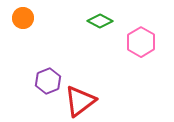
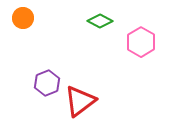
purple hexagon: moved 1 px left, 2 px down
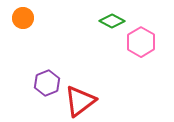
green diamond: moved 12 px right
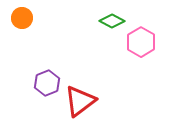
orange circle: moved 1 px left
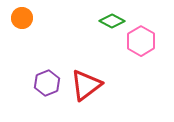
pink hexagon: moved 1 px up
red triangle: moved 6 px right, 16 px up
